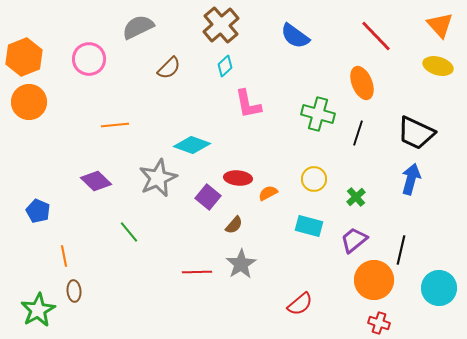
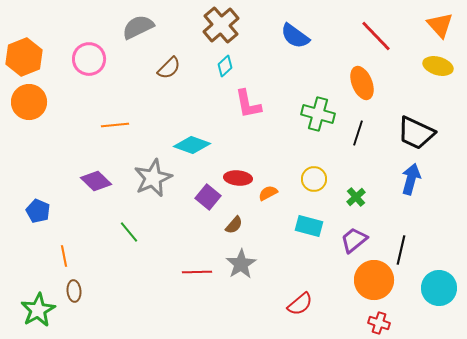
gray star at (158, 178): moved 5 px left
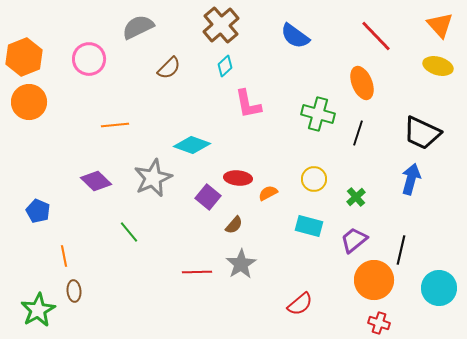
black trapezoid at (416, 133): moved 6 px right
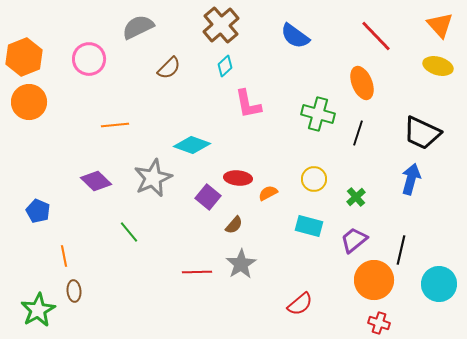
cyan circle at (439, 288): moved 4 px up
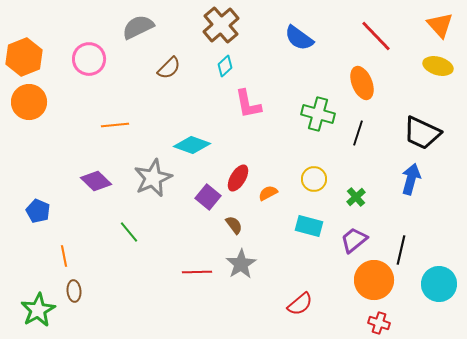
blue semicircle at (295, 36): moved 4 px right, 2 px down
red ellipse at (238, 178): rotated 64 degrees counterclockwise
brown semicircle at (234, 225): rotated 78 degrees counterclockwise
